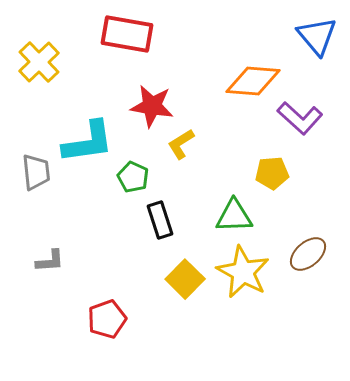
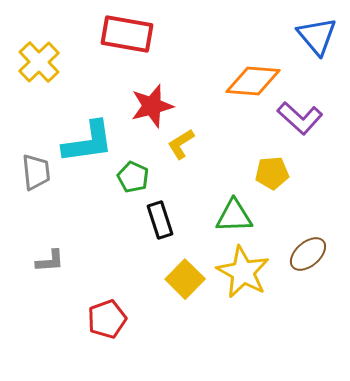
red star: rotated 24 degrees counterclockwise
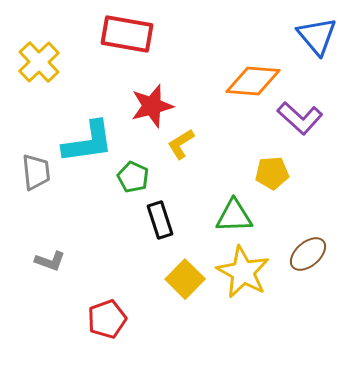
gray L-shape: rotated 24 degrees clockwise
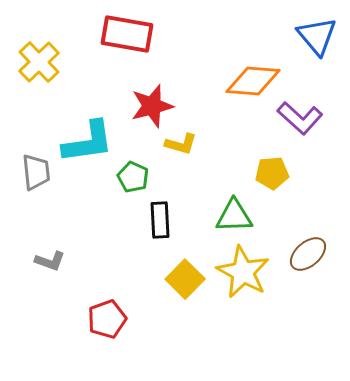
yellow L-shape: rotated 132 degrees counterclockwise
black rectangle: rotated 15 degrees clockwise
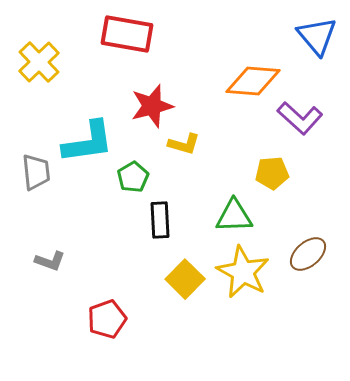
yellow L-shape: moved 3 px right
green pentagon: rotated 16 degrees clockwise
